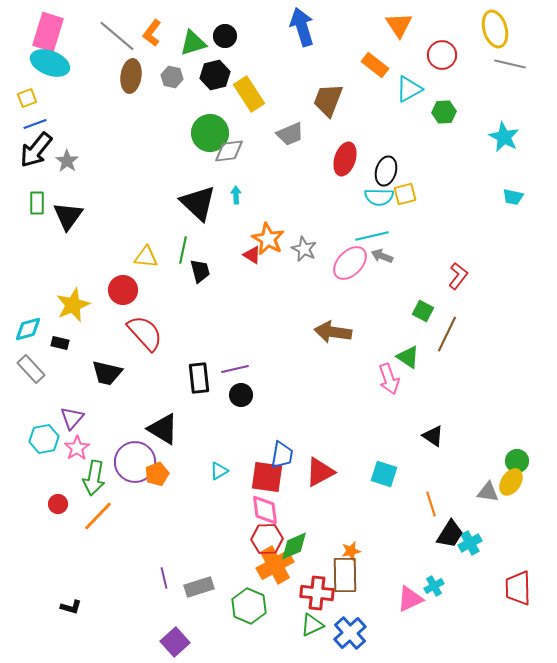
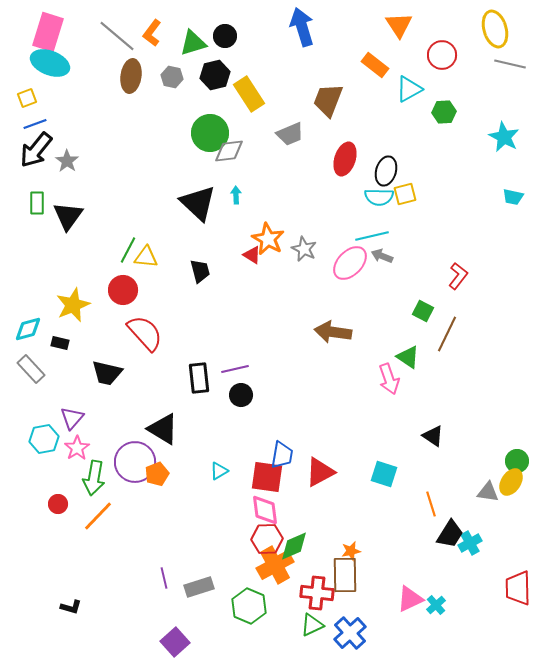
green line at (183, 250): moved 55 px left; rotated 16 degrees clockwise
cyan cross at (434, 586): moved 2 px right, 19 px down; rotated 12 degrees counterclockwise
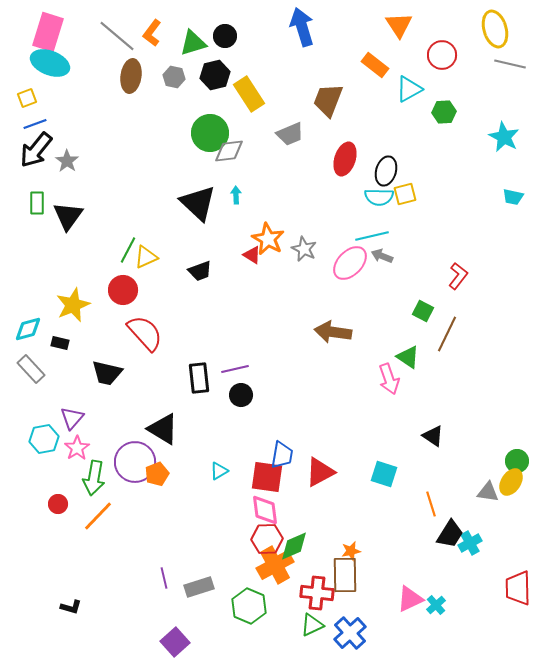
gray hexagon at (172, 77): moved 2 px right
yellow triangle at (146, 257): rotated 30 degrees counterclockwise
black trapezoid at (200, 271): rotated 85 degrees clockwise
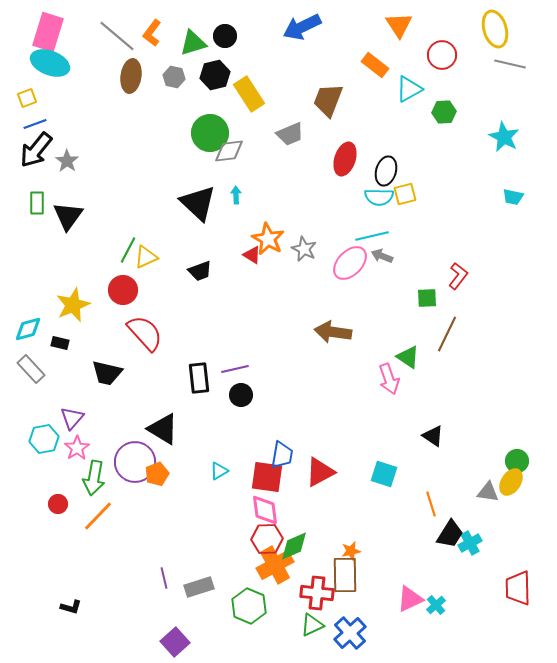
blue arrow at (302, 27): rotated 99 degrees counterclockwise
green square at (423, 311): moved 4 px right, 13 px up; rotated 30 degrees counterclockwise
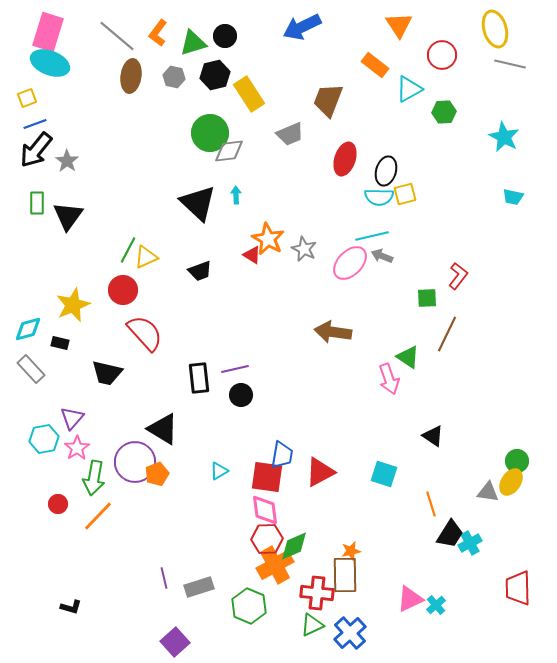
orange L-shape at (152, 33): moved 6 px right
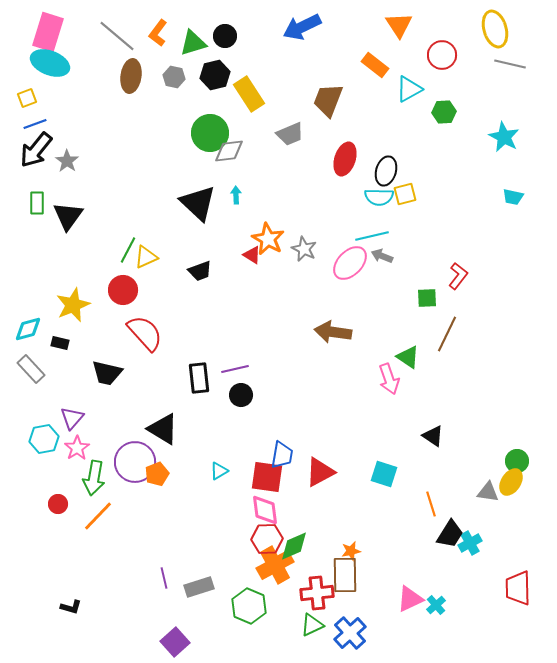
red cross at (317, 593): rotated 12 degrees counterclockwise
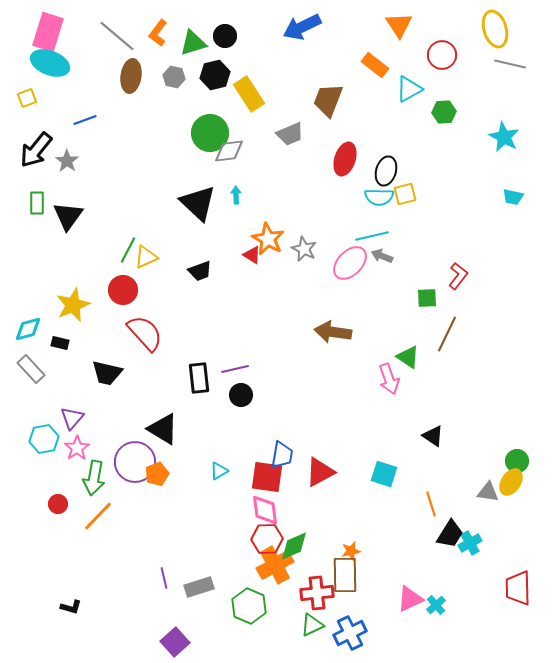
blue line at (35, 124): moved 50 px right, 4 px up
blue cross at (350, 633): rotated 16 degrees clockwise
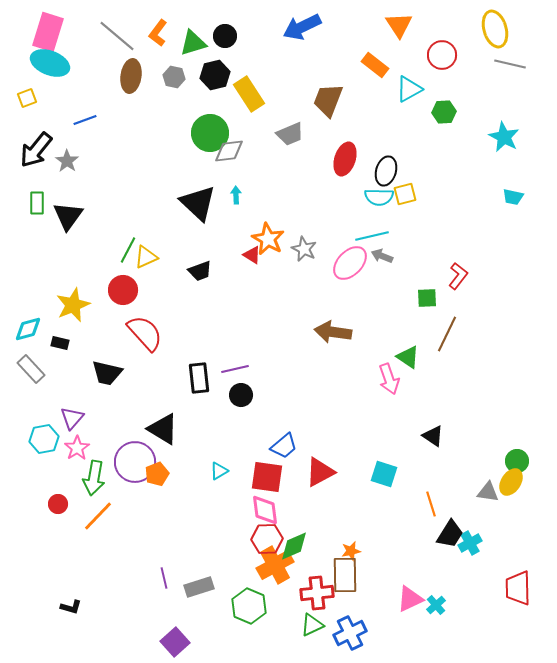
blue trapezoid at (282, 455): moved 2 px right, 9 px up; rotated 40 degrees clockwise
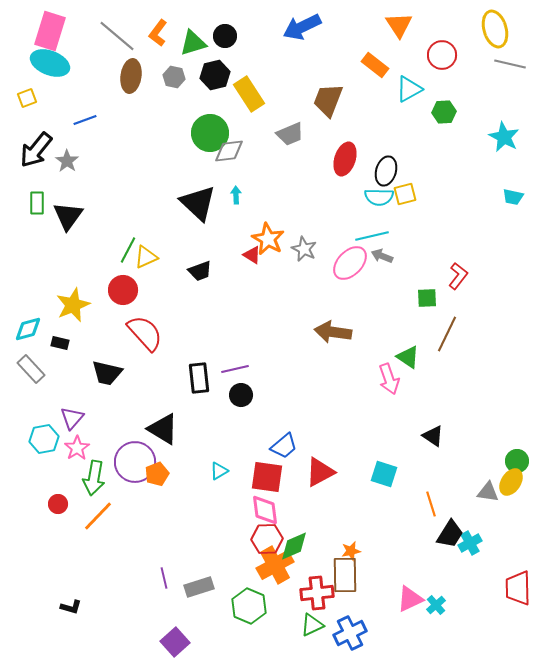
pink rectangle at (48, 32): moved 2 px right, 1 px up
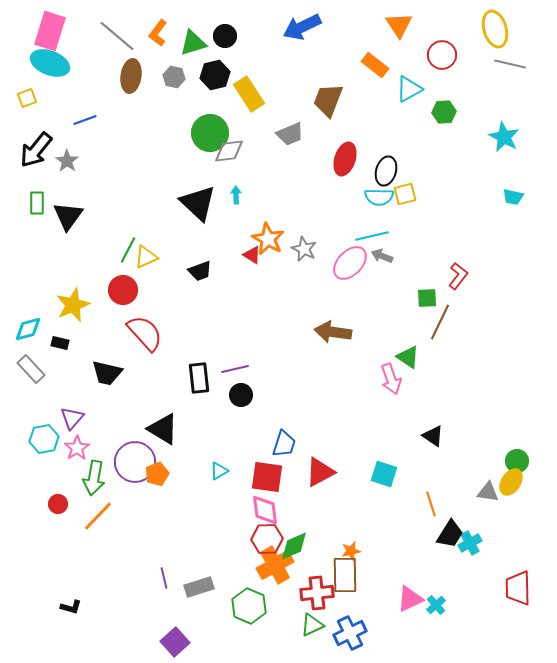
brown line at (447, 334): moved 7 px left, 12 px up
pink arrow at (389, 379): moved 2 px right
blue trapezoid at (284, 446): moved 2 px up; rotated 32 degrees counterclockwise
